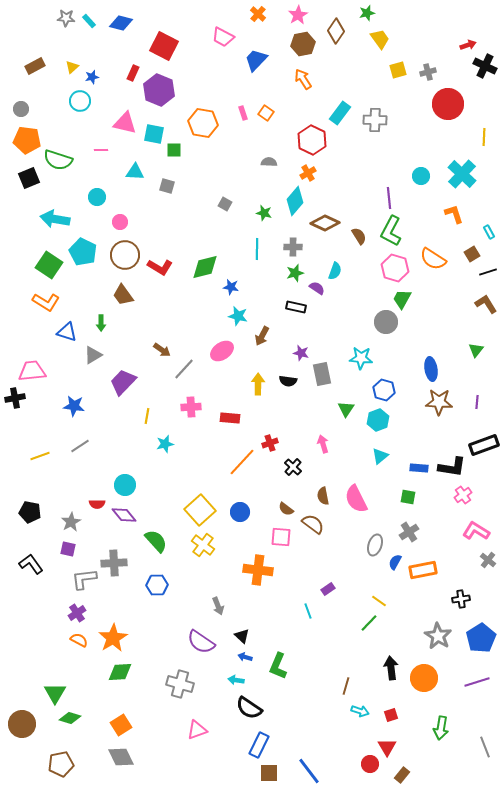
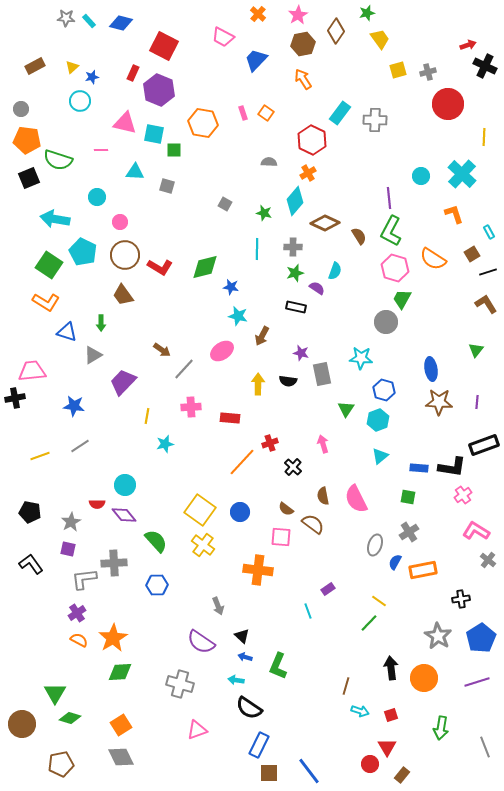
yellow square at (200, 510): rotated 12 degrees counterclockwise
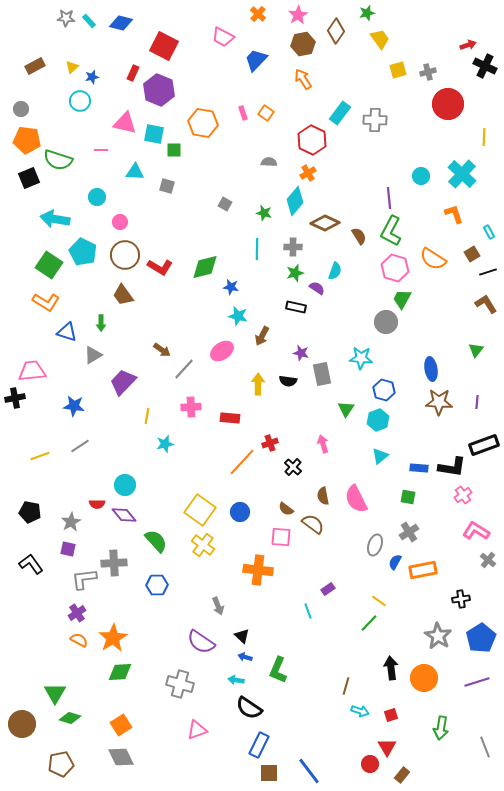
green L-shape at (278, 666): moved 4 px down
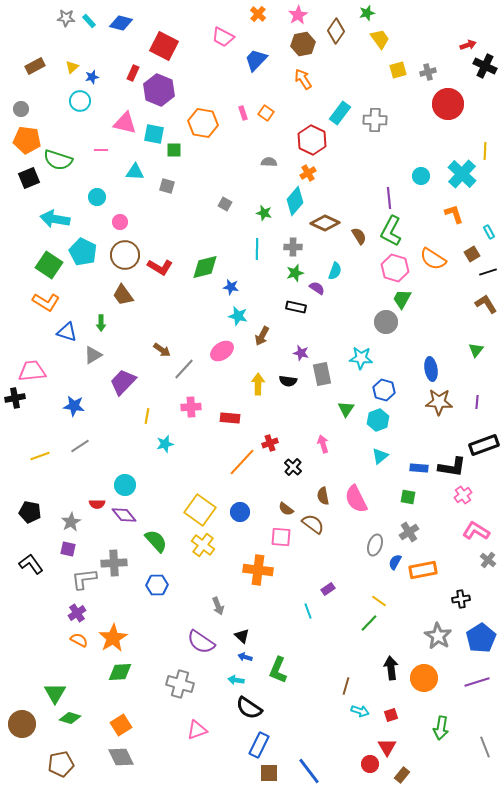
yellow line at (484, 137): moved 1 px right, 14 px down
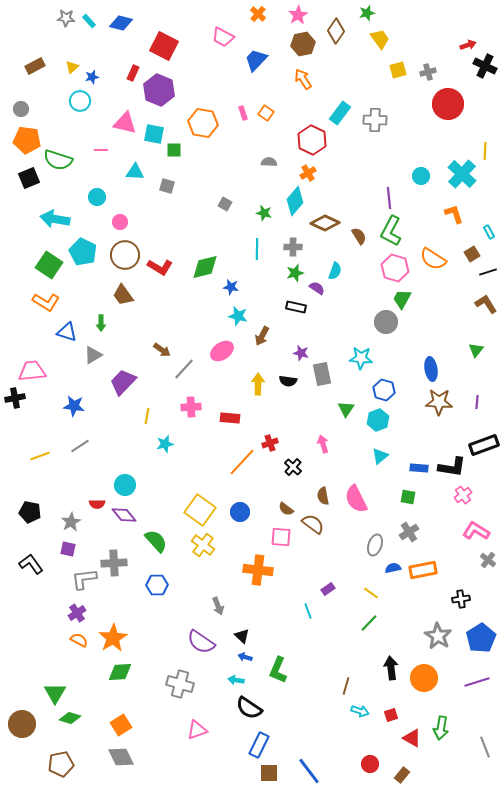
blue semicircle at (395, 562): moved 2 px left, 6 px down; rotated 49 degrees clockwise
yellow line at (379, 601): moved 8 px left, 8 px up
red triangle at (387, 747): moved 25 px right, 9 px up; rotated 30 degrees counterclockwise
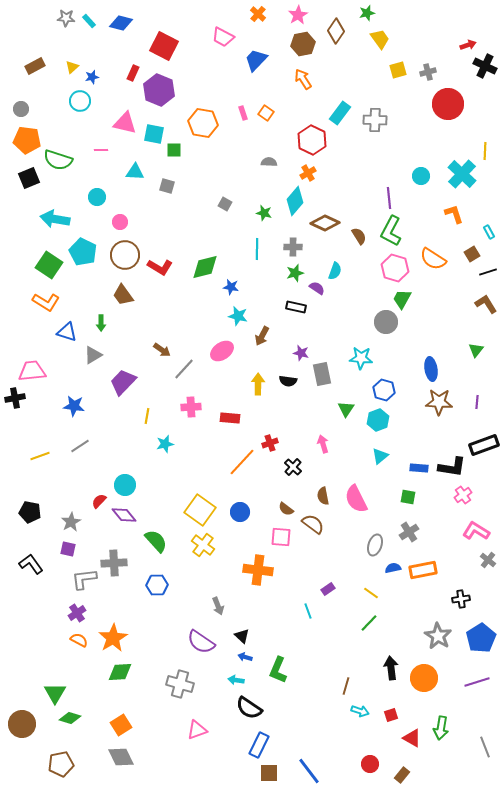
red semicircle at (97, 504): moved 2 px right, 3 px up; rotated 133 degrees clockwise
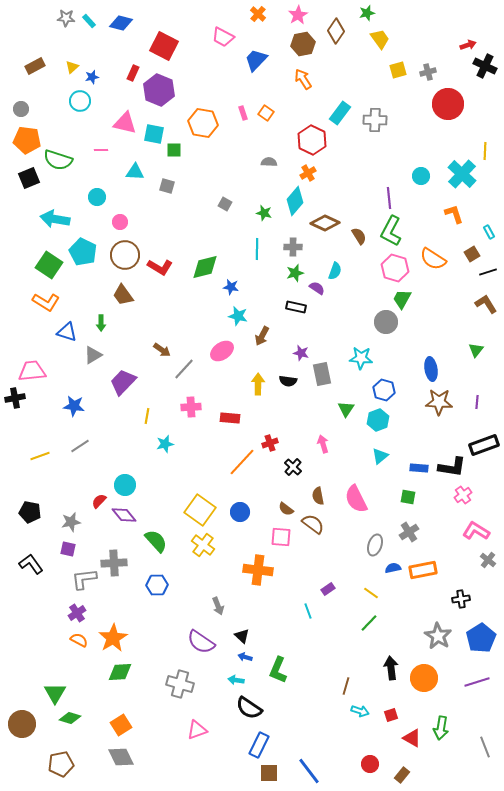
brown semicircle at (323, 496): moved 5 px left
gray star at (71, 522): rotated 18 degrees clockwise
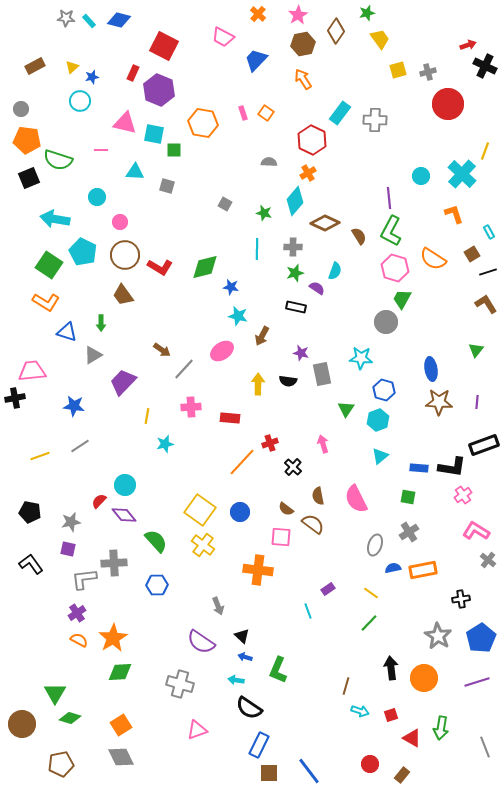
blue diamond at (121, 23): moved 2 px left, 3 px up
yellow line at (485, 151): rotated 18 degrees clockwise
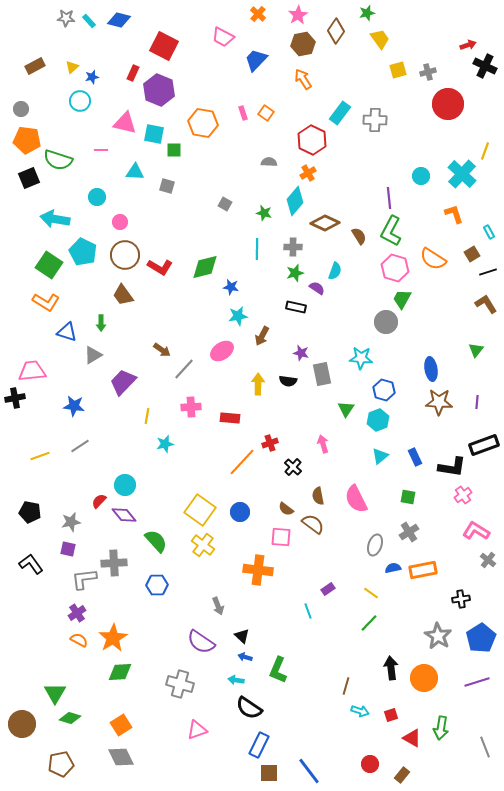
cyan star at (238, 316): rotated 24 degrees counterclockwise
blue rectangle at (419, 468): moved 4 px left, 11 px up; rotated 60 degrees clockwise
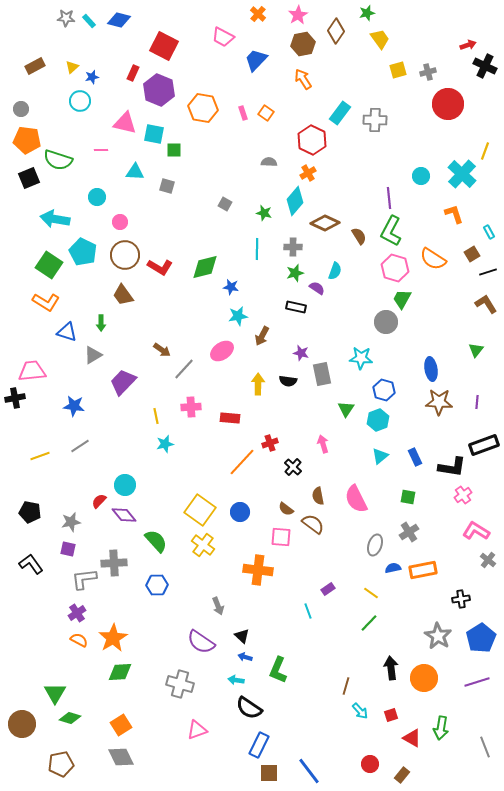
orange hexagon at (203, 123): moved 15 px up
yellow line at (147, 416): moved 9 px right; rotated 21 degrees counterclockwise
cyan arrow at (360, 711): rotated 30 degrees clockwise
